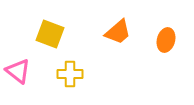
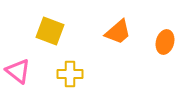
yellow square: moved 3 px up
orange ellipse: moved 1 px left, 2 px down
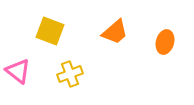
orange trapezoid: moved 3 px left
yellow cross: rotated 20 degrees counterclockwise
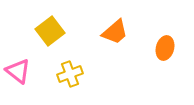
yellow square: rotated 32 degrees clockwise
orange ellipse: moved 6 px down
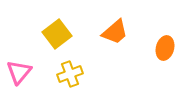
yellow square: moved 7 px right, 3 px down
pink triangle: moved 1 px right, 1 px down; rotated 32 degrees clockwise
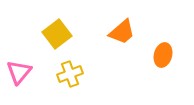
orange trapezoid: moved 7 px right
orange ellipse: moved 2 px left, 7 px down
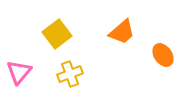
orange ellipse: rotated 50 degrees counterclockwise
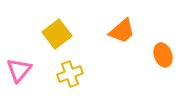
orange trapezoid: moved 1 px up
orange ellipse: rotated 15 degrees clockwise
pink triangle: moved 2 px up
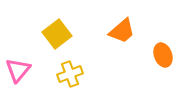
pink triangle: moved 1 px left
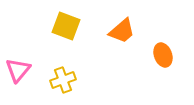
yellow square: moved 9 px right, 8 px up; rotated 32 degrees counterclockwise
yellow cross: moved 7 px left, 6 px down
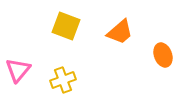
orange trapezoid: moved 2 px left, 1 px down
